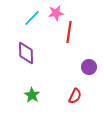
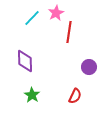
pink star: rotated 21 degrees counterclockwise
purple diamond: moved 1 px left, 8 px down
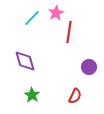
purple diamond: rotated 15 degrees counterclockwise
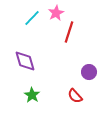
red line: rotated 10 degrees clockwise
purple circle: moved 5 px down
red semicircle: rotated 112 degrees clockwise
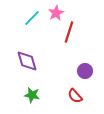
purple diamond: moved 2 px right
purple circle: moved 4 px left, 1 px up
green star: rotated 21 degrees counterclockwise
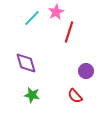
pink star: moved 1 px up
purple diamond: moved 1 px left, 2 px down
purple circle: moved 1 px right
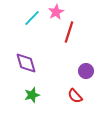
green star: rotated 28 degrees counterclockwise
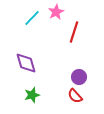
red line: moved 5 px right
purple circle: moved 7 px left, 6 px down
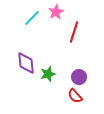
purple diamond: rotated 10 degrees clockwise
green star: moved 16 px right, 21 px up
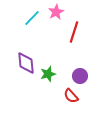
purple circle: moved 1 px right, 1 px up
red semicircle: moved 4 px left
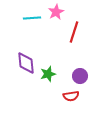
cyan line: rotated 42 degrees clockwise
red semicircle: rotated 56 degrees counterclockwise
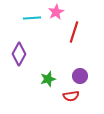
purple diamond: moved 7 px left, 9 px up; rotated 35 degrees clockwise
green star: moved 5 px down
